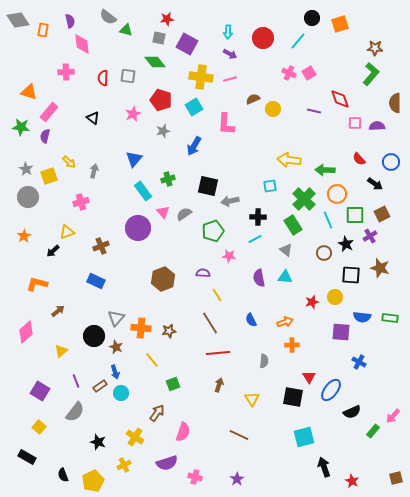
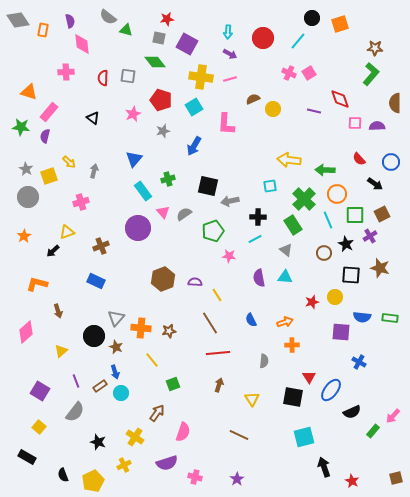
purple semicircle at (203, 273): moved 8 px left, 9 px down
brown arrow at (58, 311): rotated 112 degrees clockwise
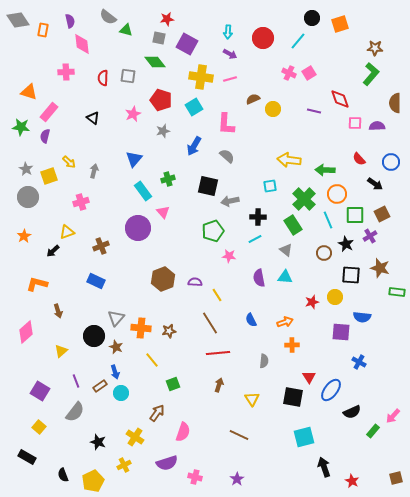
gray semicircle at (184, 214): moved 43 px right, 58 px up; rotated 77 degrees clockwise
green rectangle at (390, 318): moved 7 px right, 26 px up
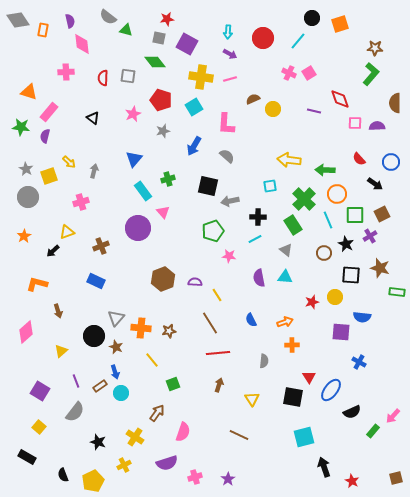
pink cross at (195, 477): rotated 32 degrees counterclockwise
purple star at (237, 479): moved 9 px left
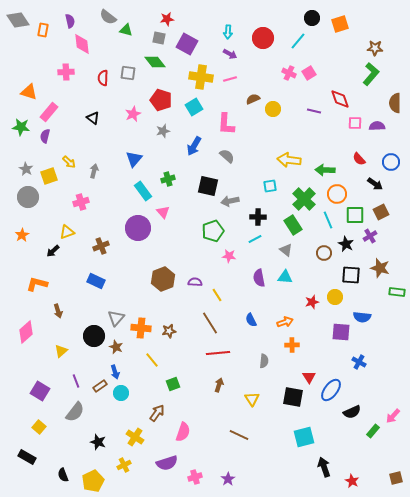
gray square at (128, 76): moved 3 px up
brown square at (382, 214): moved 1 px left, 2 px up
orange star at (24, 236): moved 2 px left, 1 px up
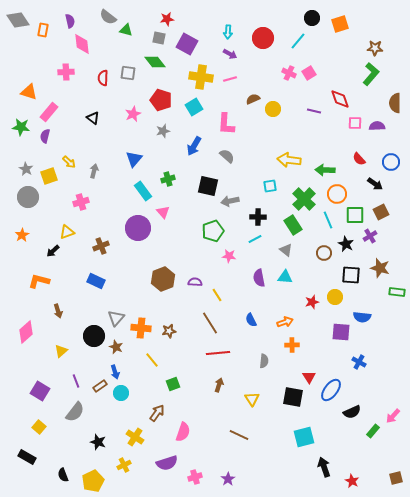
orange L-shape at (37, 284): moved 2 px right, 3 px up
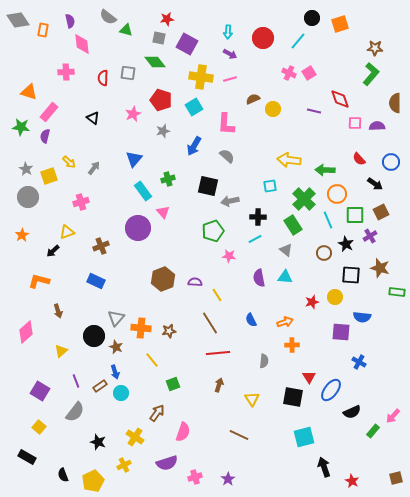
gray arrow at (94, 171): moved 3 px up; rotated 24 degrees clockwise
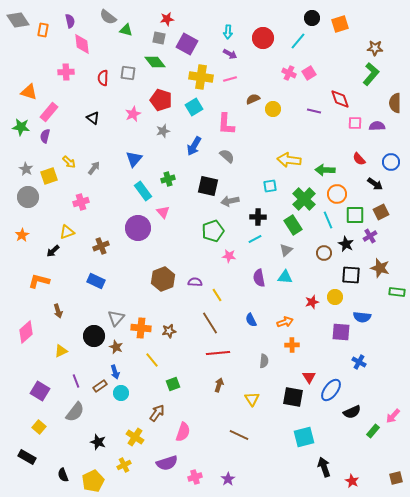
gray triangle at (286, 250): rotated 40 degrees clockwise
yellow triangle at (61, 351): rotated 16 degrees clockwise
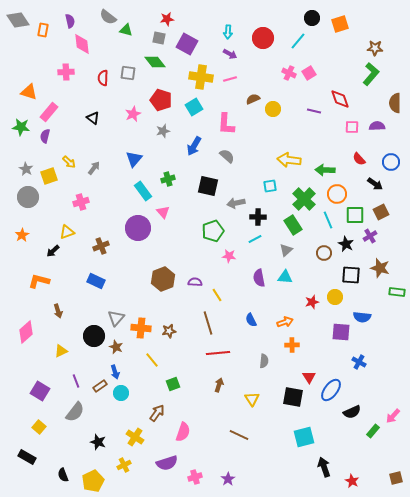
pink square at (355, 123): moved 3 px left, 4 px down
gray arrow at (230, 201): moved 6 px right, 2 px down
brown line at (210, 323): moved 2 px left; rotated 15 degrees clockwise
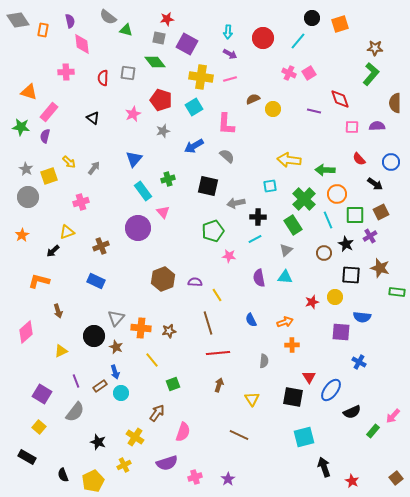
blue arrow at (194, 146): rotated 30 degrees clockwise
purple square at (40, 391): moved 2 px right, 3 px down
brown square at (396, 478): rotated 24 degrees counterclockwise
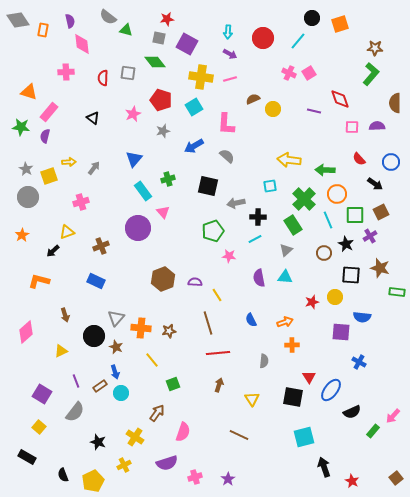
yellow arrow at (69, 162): rotated 48 degrees counterclockwise
brown arrow at (58, 311): moved 7 px right, 4 px down
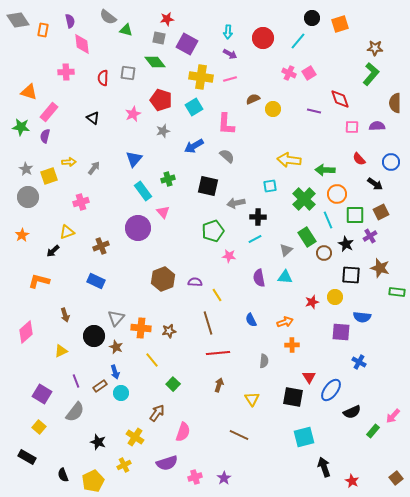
green rectangle at (293, 225): moved 14 px right, 12 px down
green square at (173, 384): rotated 24 degrees counterclockwise
purple star at (228, 479): moved 4 px left, 1 px up
